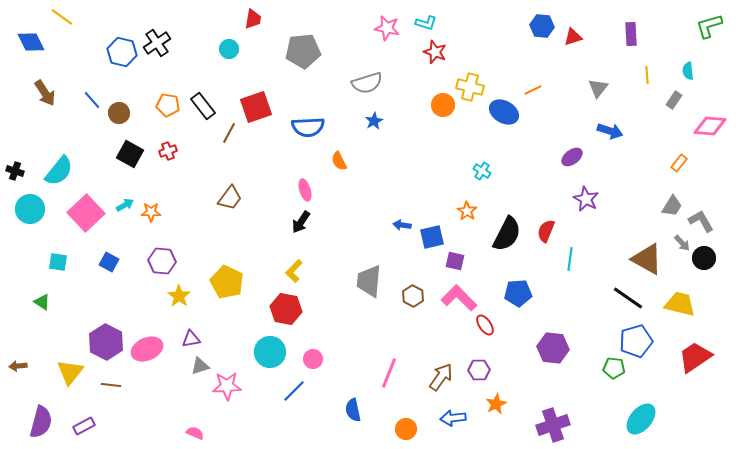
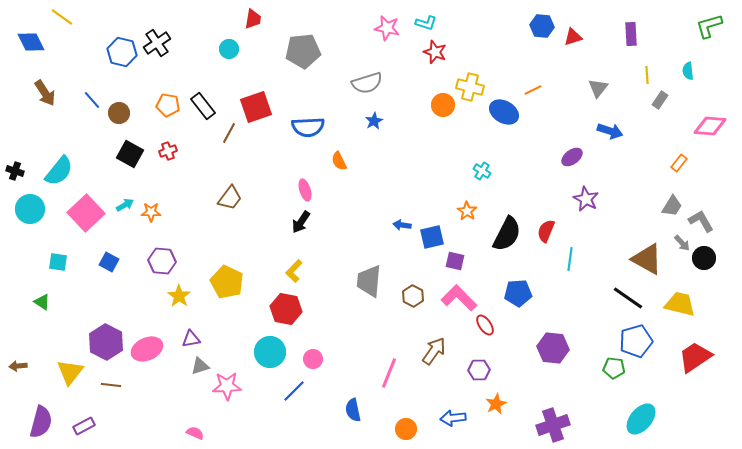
gray rectangle at (674, 100): moved 14 px left
brown arrow at (441, 377): moved 7 px left, 26 px up
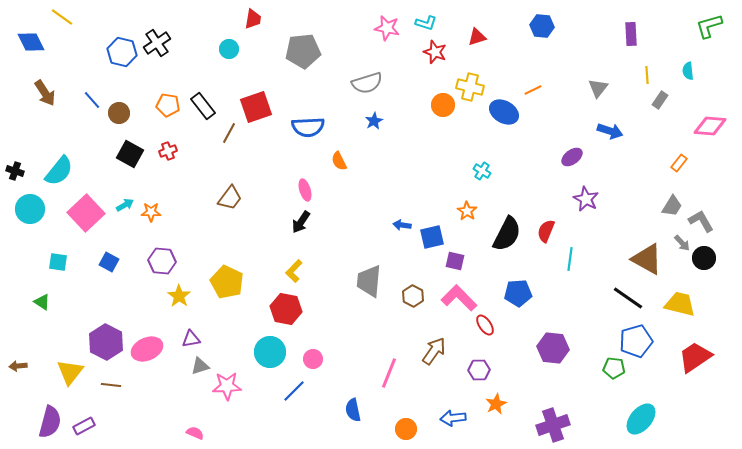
red triangle at (573, 37): moved 96 px left
purple semicircle at (41, 422): moved 9 px right
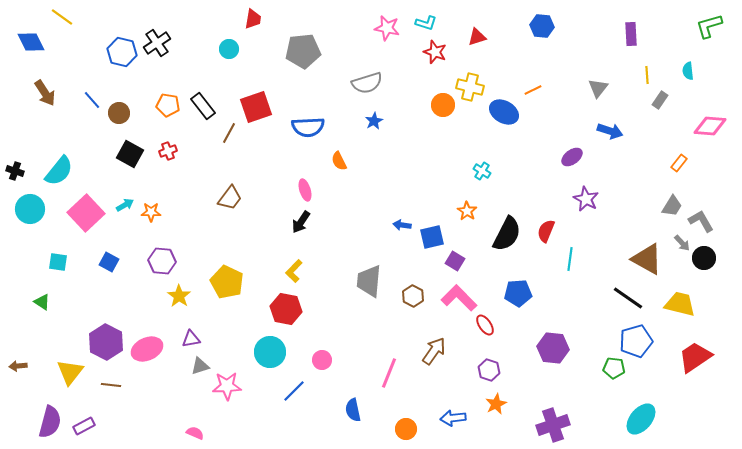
purple square at (455, 261): rotated 18 degrees clockwise
pink circle at (313, 359): moved 9 px right, 1 px down
purple hexagon at (479, 370): moved 10 px right; rotated 20 degrees clockwise
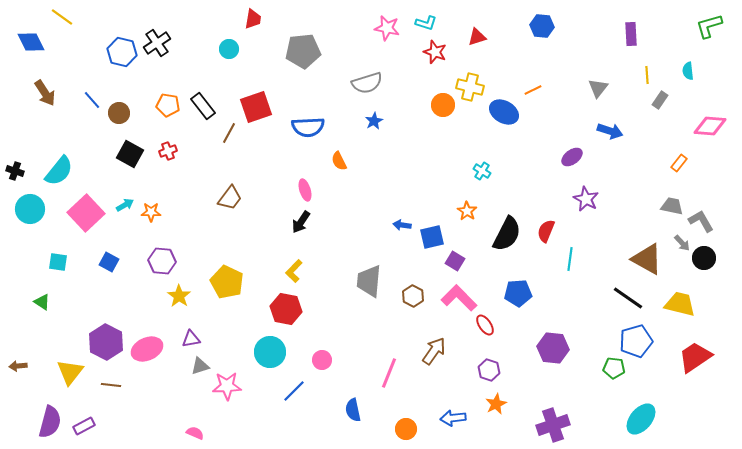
gray trapezoid at (672, 206): rotated 110 degrees counterclockwise
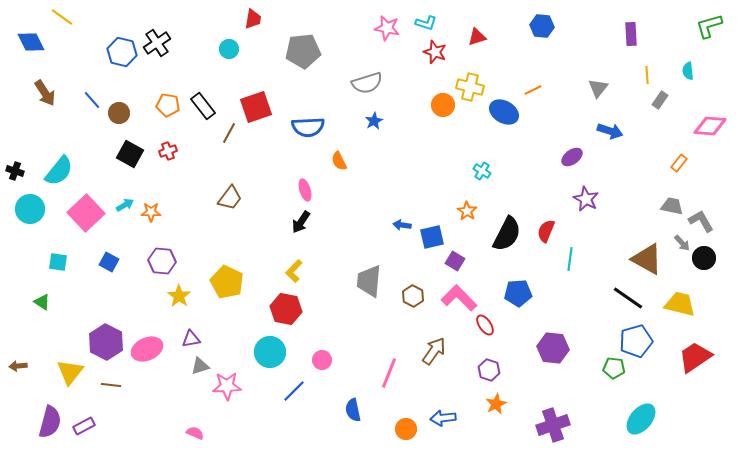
blue arrow at (453, 418): moved 10 px left
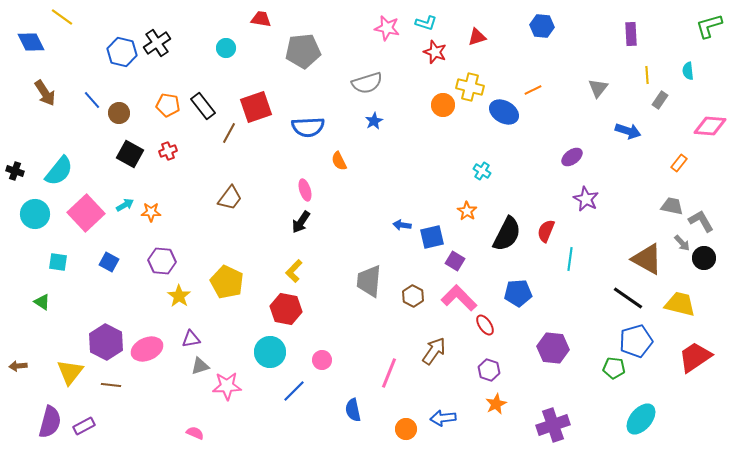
red trapezoid at (253, 19): moved 8 px right; rotated 90 degrees counterclockwise
cyan circle at (229, 49): moved 3 px left, 1 px up
blue arrow at (610, 131): moved 18 px right
cyan circle at (30, 209): moved 5 px right, 5 px down
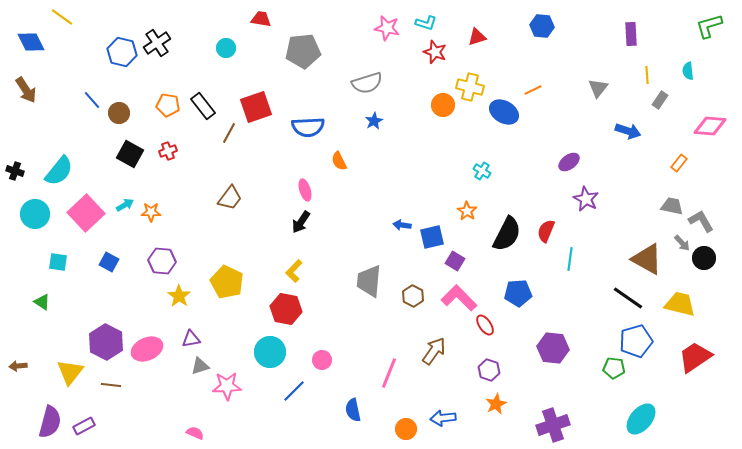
brown arrow at (45, 93): moved 19 px left, 3 px up
purple ellipse at (572, 157): moved 3 px left, 5 px down
